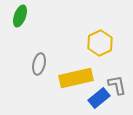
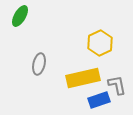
green ellipse: rotated 10 degrees clockwise
yellow rectangle: moved 7 px right
blue rectangle: moved 2 px down; rotated 20 degrees clockwise
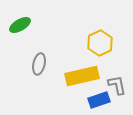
green ellipse: moved 9 px down; rotated 30 degrees clockwise
yellow rectangle: moved 1 px left, 2 px up
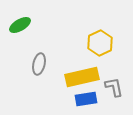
yellow rectangle: moved 1 px down
gray L-shape: moved 3 px left, 2 px down
blue rectangle: moved 13 px left, 1 px up; rotated 10 degrees clockwise
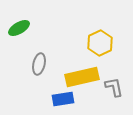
green ellipse: moved 1 px left, 3 px down
blue rectangle: moved 23 px left
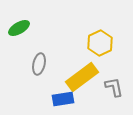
yellow rectangle: rotated 24 degrees counterclockwise
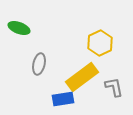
green ellipse: rotated 50 degrees clockwise
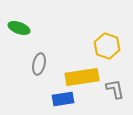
yellow hexagon: moved 7 px right, 3 px down; rotated 15 degrees counterclockwise
yellow rectangle: rotated 28 degrees clockwise
gray L-shape: moved 1 px right, 2 px down
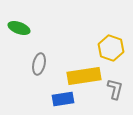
yellow hexagon: moved 4 px right, 2 px down
yellow rectangle: moved 2 px right, 1 px up
gray L-shape: rotated 25 degrees clockwise
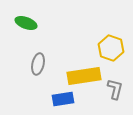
green ellipse: moved 7 px right, 5 px up
gray ellipse: moved 1 px left
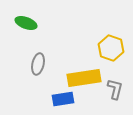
yellow rectangle: moved 2 px down
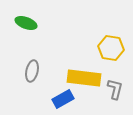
yellow hexagon: rotated 10 degrees counterclockwise
gray ellipse: moved 6 px left, 7 px down
yellow rectangle: rotated 16 degrees clockwise
blue rectangle: rotated 20 degrees counterclockwise
